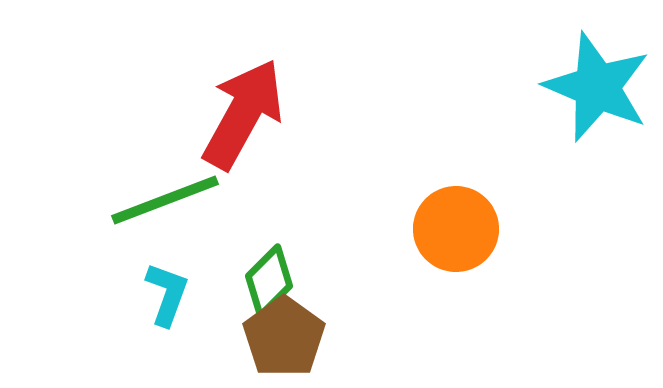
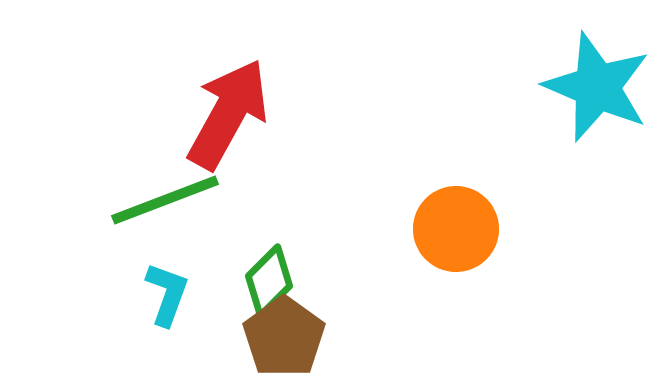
red arrow: moved 15 px left
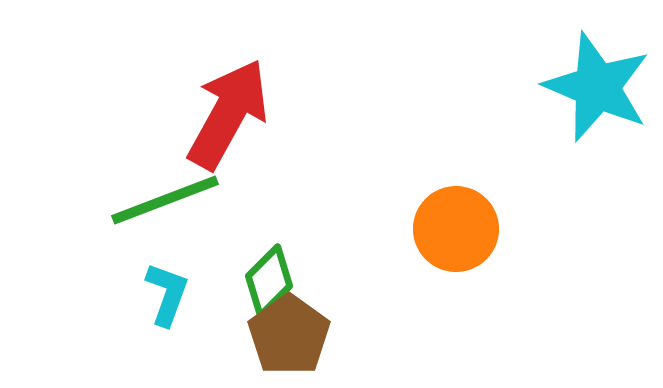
brown pentagon: moved 5 px right, 2 px up
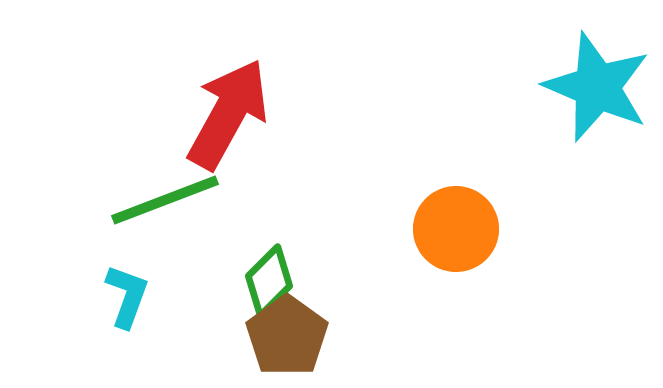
cyan L-shape: moved 40 px left, 2 px down
brown pentagon: moved 2 px left, 1 px down
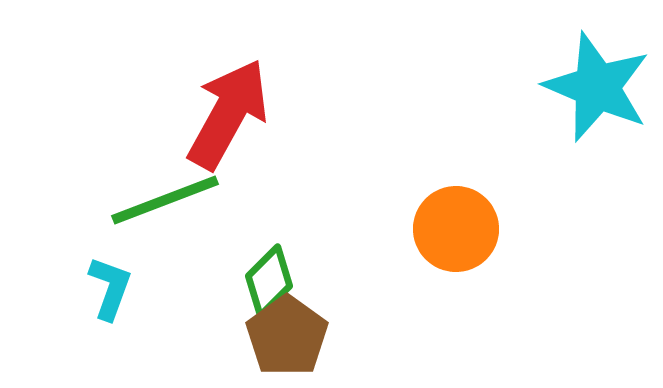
cyan L-shape: moved 17 px left, 8 px up
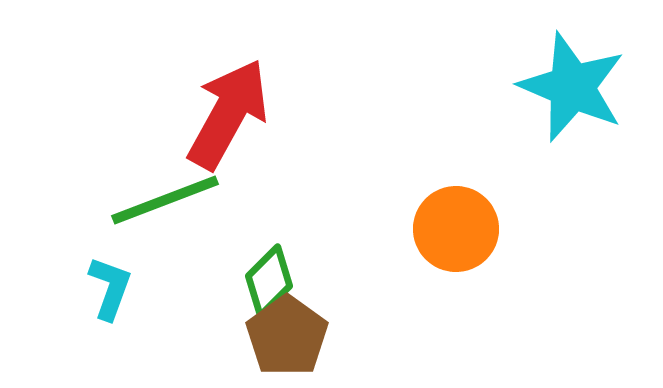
cyan star: moved 25 px left
